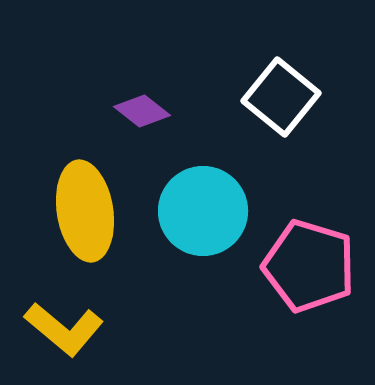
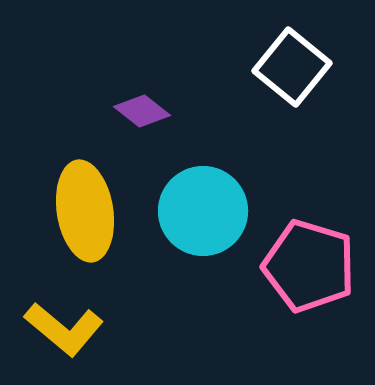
white square: moved 11 px right, 30 px up
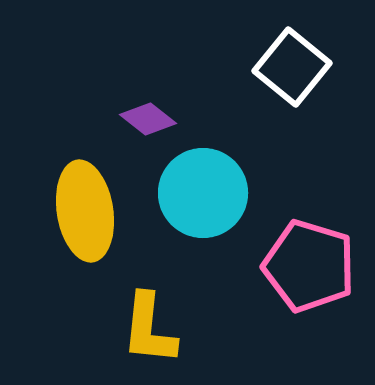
purple diamond: moved 6 px right, 8 px down
cyan circle: moved 18 px up
yellow L-shape: moved 85 px right; rotated 56 degrees clockwise
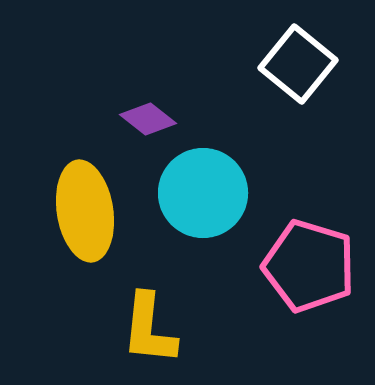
white square: moved 6 px right, 3 px up
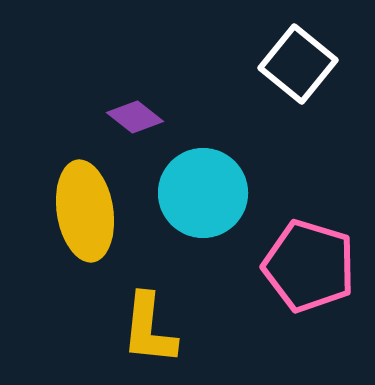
purple diamond: moved 13 px left, 2 px up
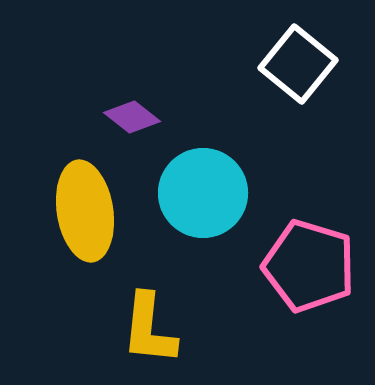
purple diamond: moved 3 px left
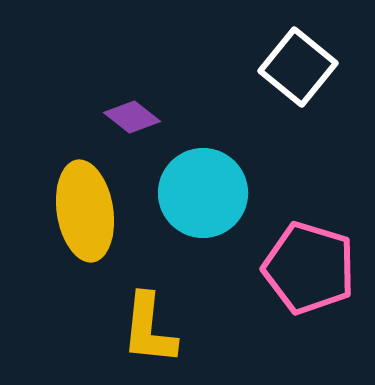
white square: moved 3 px down
pink pentagon: moved 2 px down
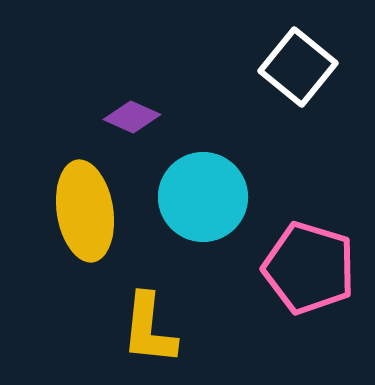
purple diamond: rotated 14 degrees counterclockwise
cyan circle: moved 4 px down
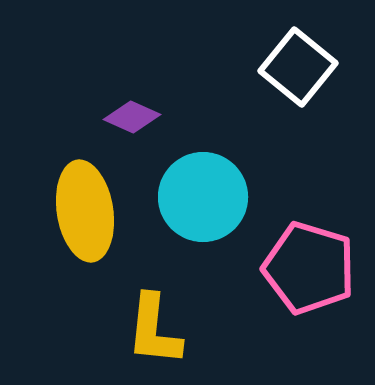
yellow L-shape: moved 5 px right, 1 px down
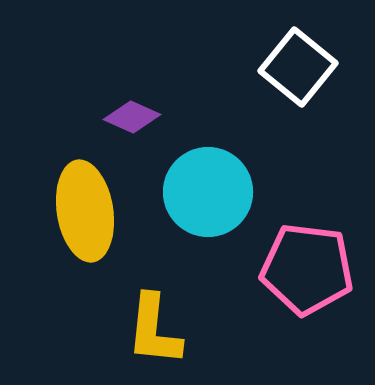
cyan circle: moved 5 px right, 5 px up
pink pentagon: moved 2 px left, 1 px down; rotated 10 degrees counterclockwise
